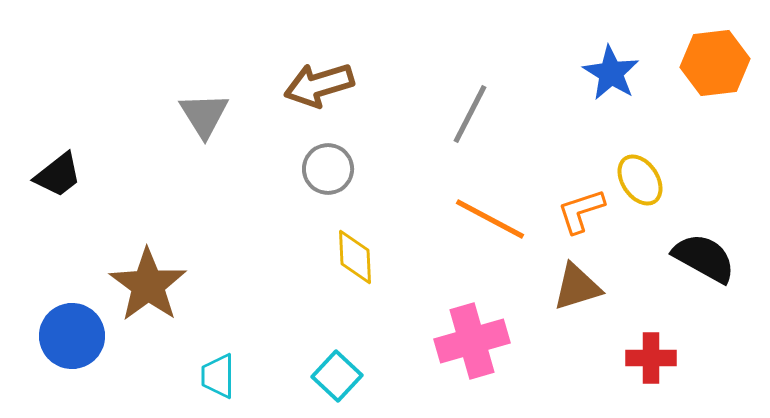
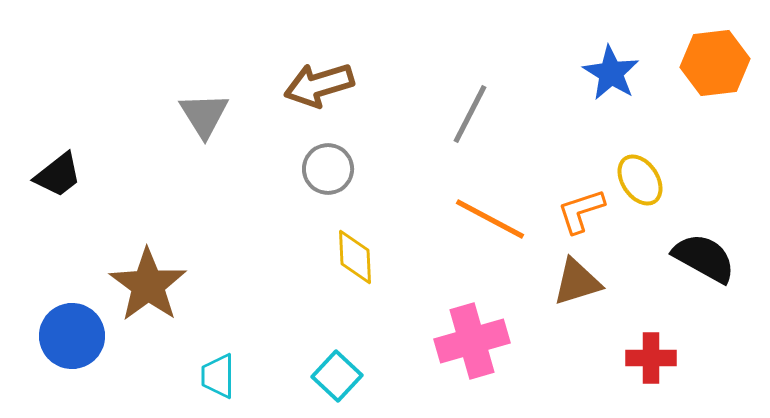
brown triangle: moved 5 px up
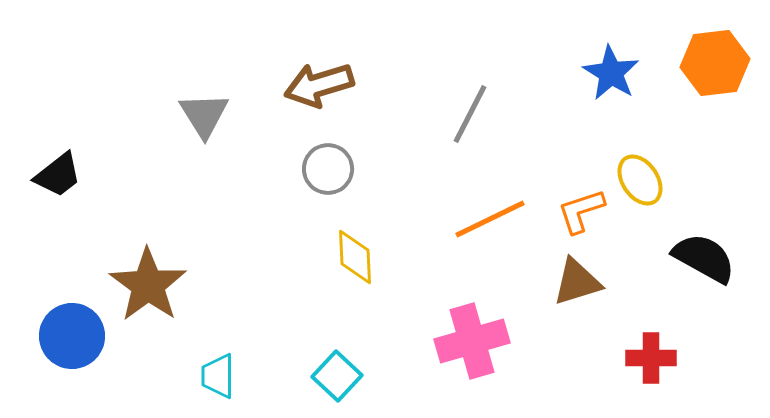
orange line: rotated 54 degrees counterclockwise
